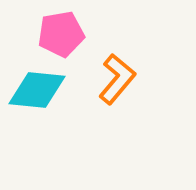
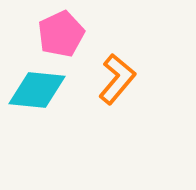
pink pentagon: rotated 15 degrees counterclockwise
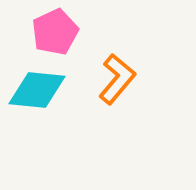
pink pentagon: moved 6 px left, 2 px up
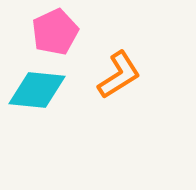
orange L-shape: moved 2 px right, 4 px up; rotated 18 degrees clockwise
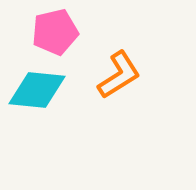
pink pentagon: rotated 12 degrees clockwise
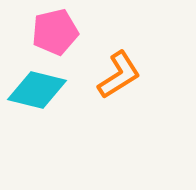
cyan diamond: rotated 8 degrees clockwise
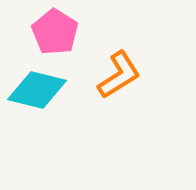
pink pentagon: rotated 27 degrees counterclockwise
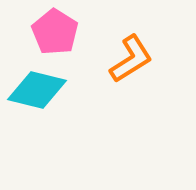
orange L-shape: moved 12 px right, 16 px up
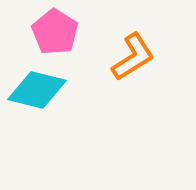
orange L-shape: moved 2 px right, 2 px up
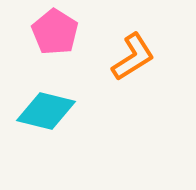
cyan diamond: moved 9 px right, 21 px down
